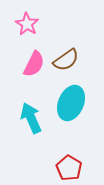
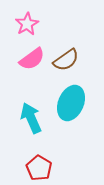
pink star: rotated 10 degrees clockwise
pink semicircle: moved 2 px left, 5 px up; rotated 28 degrees clockwise
red pentagon: moved 30 px left
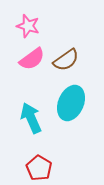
pink star: moved 1 px right, 2 px down; rotated 25 degrees counterclockwise
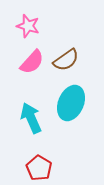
pink semicircle: moved 3 px down; rotated 12 degrees counterclockwise
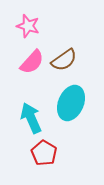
brown semicircle: moved 2 px left
red pentagon: moved 5 px right, 15 px up
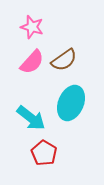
pink star: moved 4 px right, 1 px down
cyan arrow: rotated 152 degrees clockwise
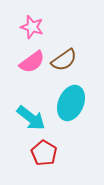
pink semicircle: rotated 12 degrees clockwise
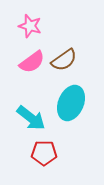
pink star: moved 2 px left, 1 px up
red pentagon: rotated 30 degrees counterclockwise
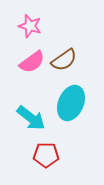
red pentagon: moved 2 px right, 2 px down
